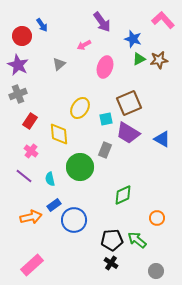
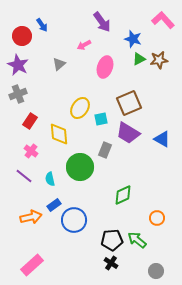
cyan square: moved 5 px left
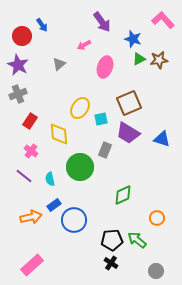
blue triangle: rotated 12 degrees counterclockwise
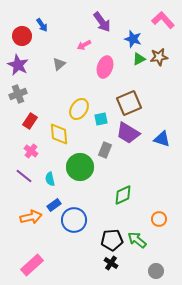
brown star: moved 3 px up
yellow ellipse: moved 1 px left, 1 px down
orange circle: moved 2 px right, 1 px down
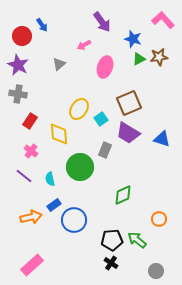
gray cross: rotated 30 degrees clockwise
cyan square: rotated 24 degrees counterclockwise
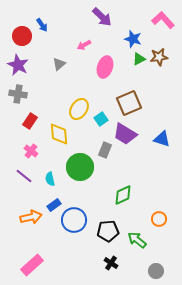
purple arrow: moved 5 px up; rotated 10 degrees counterclockwise
purple trapezoid: moved 3 px left, 1 px down
black pentagon: moved 4 px left, 9 px up
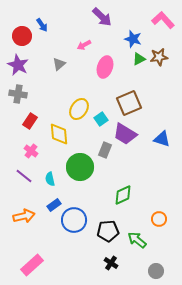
orange arrow: moved 7 px left, 1 px up
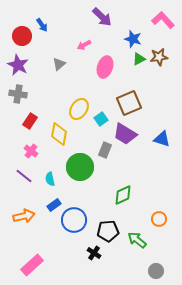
yellow diamond: rotated 15 degrees clockwise
black cross: moved 17 px left, 10 px up
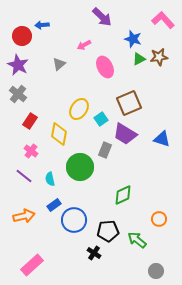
blue arrow: rotated 120 degrees clockwise
pink ellipse: rotated 45 degrees counterclockwise
gray cross: rotated 30 degrees clockwise
